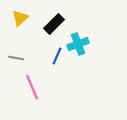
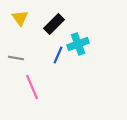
yellow triangle: rotated 24 degrees counterclockwise
blue line: moved 1 px right, 1 px up
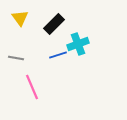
blue line: rotated 48 degrees clockwise
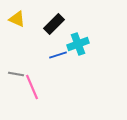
yellow triangle: moved 3 px left, 1 px down; rotated 30 degrees counterclockwise
gray line: moved 16 px down
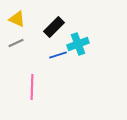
black rectangle: moved 3 px down
gray line: moved 31 px up; rotated 35 degrees counterclockwise
pink line: rotated 25 degrees clockwise
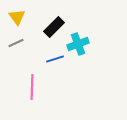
yellow triangle: moved 2 px up; rotated 30 degrees clockwise
blue line: moved 3 px left, 4 px down
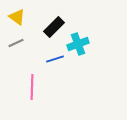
yellow triangle: rotated 18 degrees counterclockwise
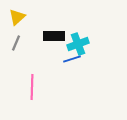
yellow triangle: rotated 42 degrees clockwise
black rectangle: moved 9 px down; rotated 45 degrees clockwise
gray line: rotated 42 degrees counterclockwise
blue line: moved 17 px right
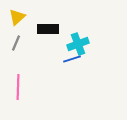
black rectangle: moved 6 px left, 7 px up
pink line: moved 14 px left
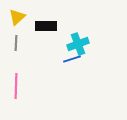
black rectangle: moved 2 px left, 3 px up
gray line: rotated 21 degrees counterclockwise
pink line: moved 2 px left, 1 px up
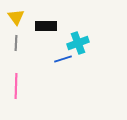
yellow triangle: moved 1 px left; rotated 24 degrees counterclockwise
cyan cross: moved 1 px up
blue line: moved 9 px left
